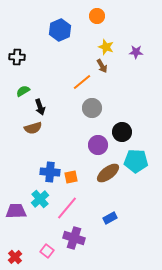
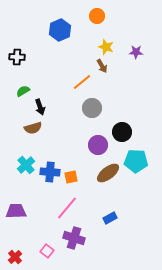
cyan cross: moved 14 px left, 34 px up
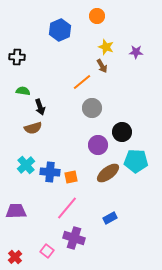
green semicircle: rotated 40 degrees clockwise
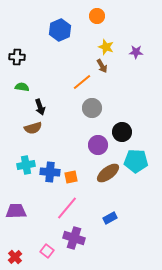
green semicircle: moved 1 px left, 4 px up
cyan cross: rotated 30 degrees clockwise
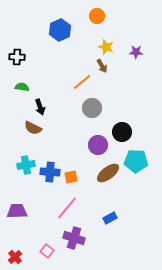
brown semicircle: rotated 42 degrees clockwise
purple trapezoid: moved 1 px right
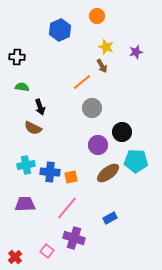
purple star: rotated 16 degrees counterclockwise
purple trapezoid: moved 8 px right, 7 px up
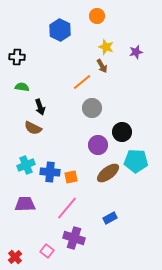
blue hexagon: rotated 10 degrees counterclockwise
cyan cross: rotated 12 degrees counterclockwise
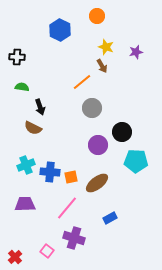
brown ellipse: moved 11 px left, 10 px down
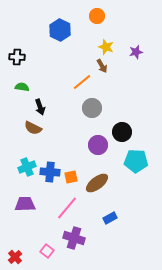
cyan cross: moved 1 px right, 2 px down
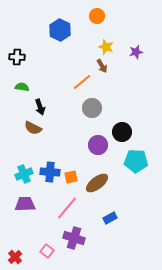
cyan cross: moved 3 px left, 7 px down
